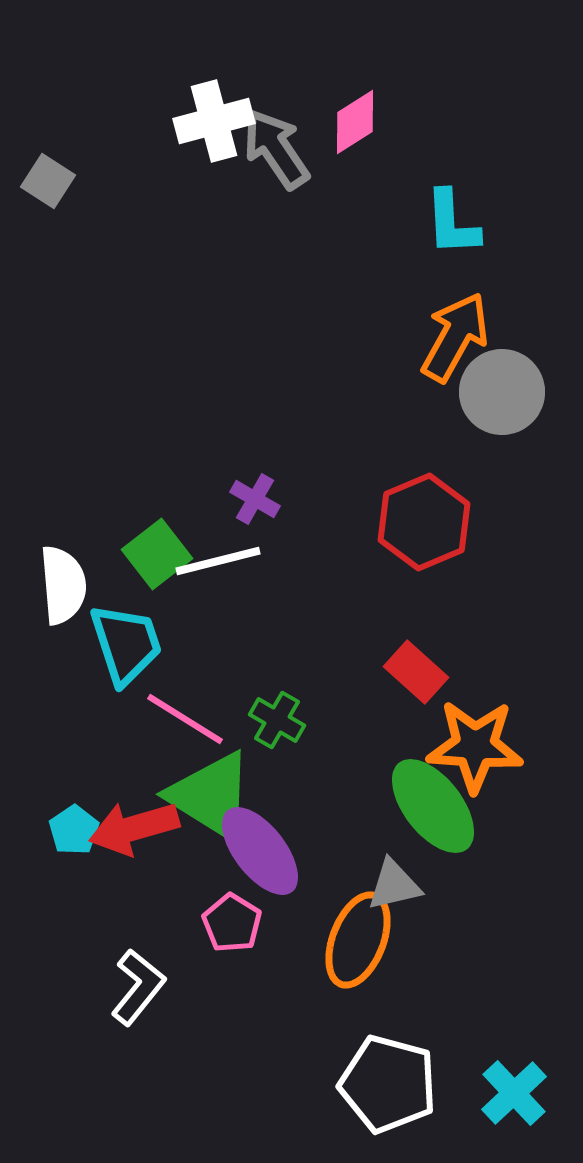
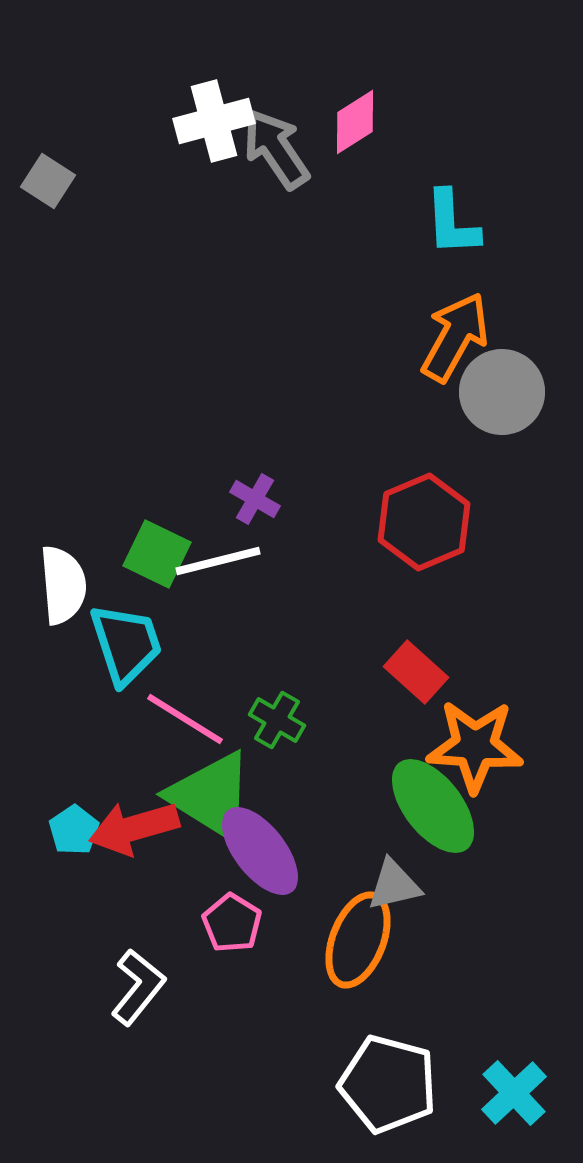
green square: rotated 26 degrees counterclockwise
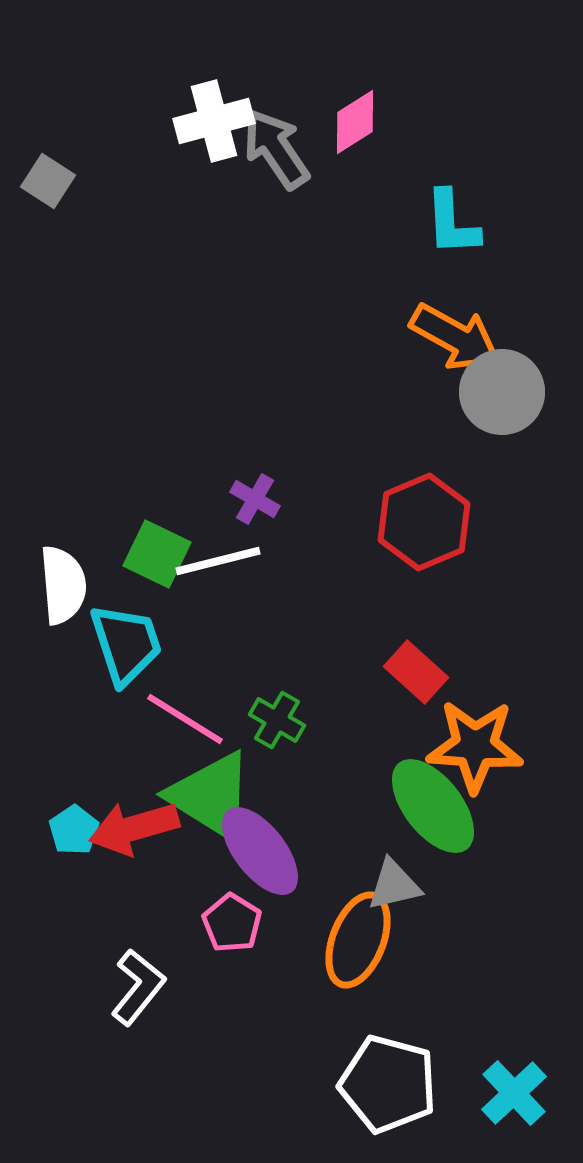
orange arrow: rotated 90 degrees clockwise
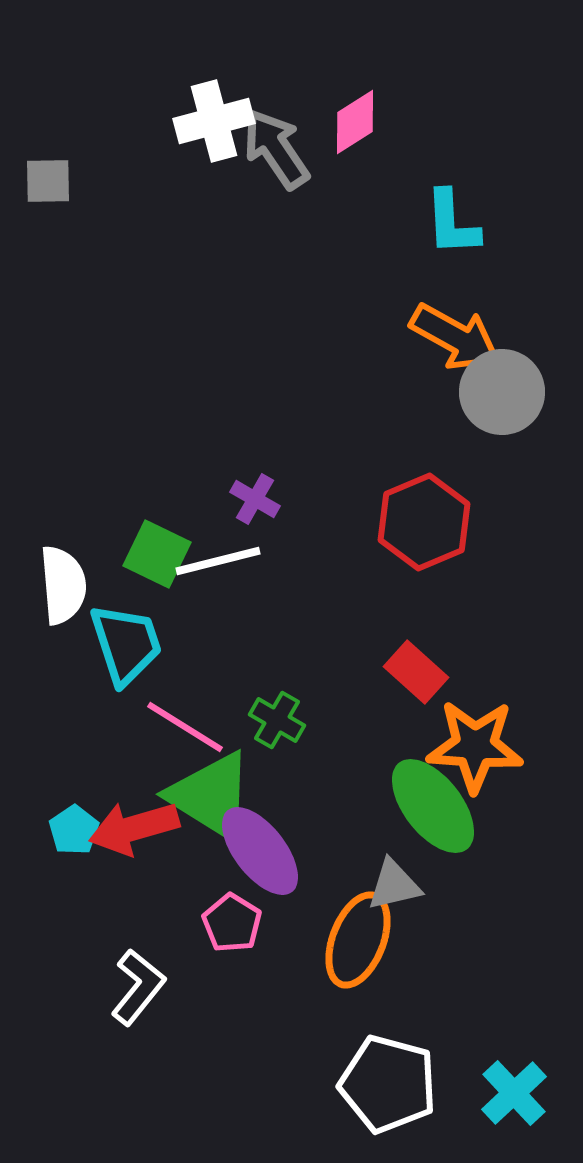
gray square: rotated 34 degrees counterclockwise
pink line: moved 8 px down
